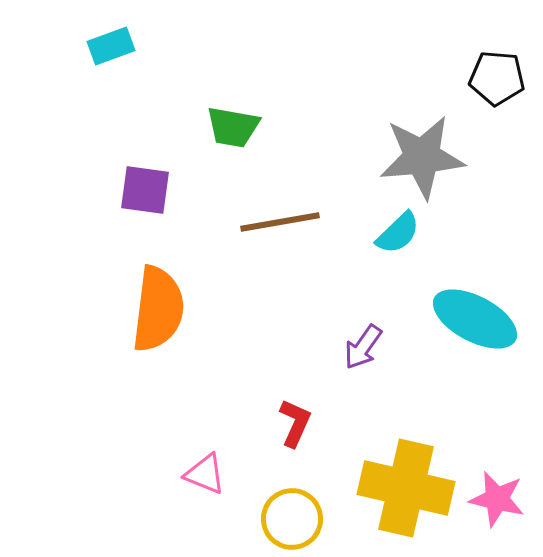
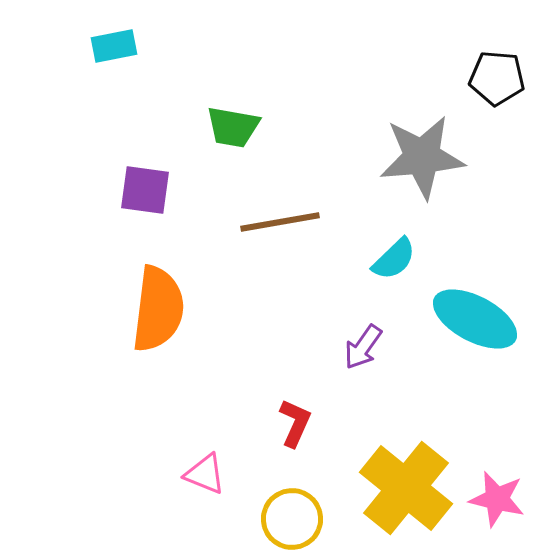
cyan rectangle: moved 3 px right; rotated 9 degrees clockwise
cyan semicircle: moved 4 px left, 26 px down
yellow cross: rotated 26 degrees clockwise
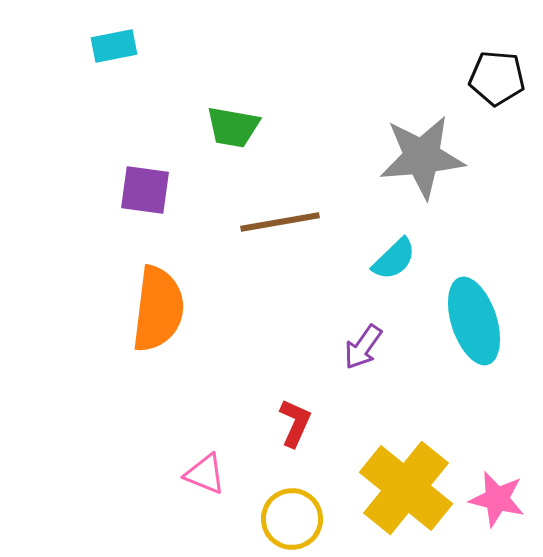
cyan ellipse: moved 1 px left, 2 px down; rotated 44 degrees clockwise
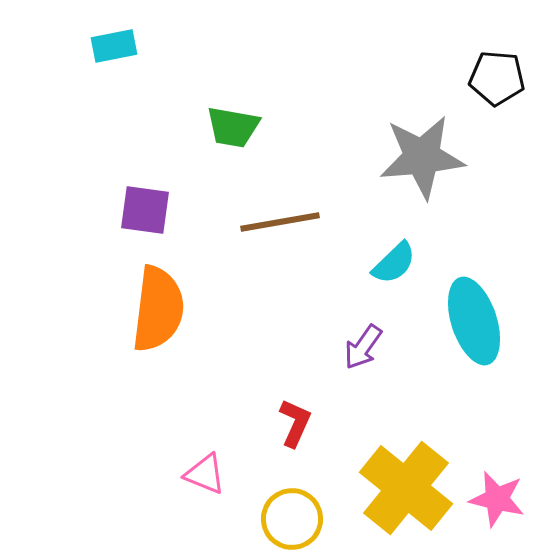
purple square: moved 20 px down
cyan semicircle: moved 4 px down
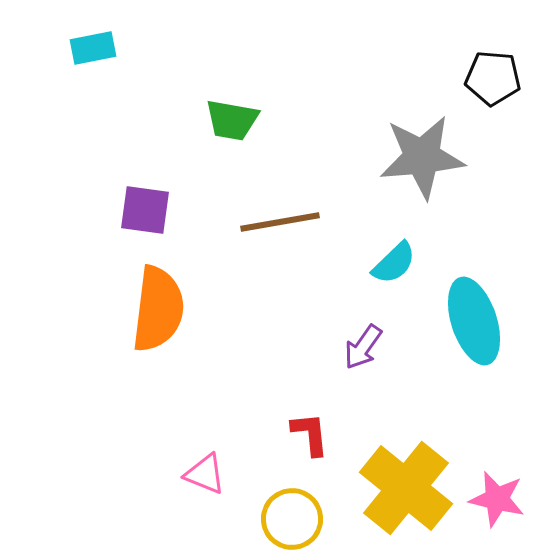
cyan rectangle: moved 21 px left, 2 px down
black pentagon: moved 4 px left
green trapezoid: moved 1 px left, 7 px up
red L-shape: moved 15 px right, 11 px down; rotated 30 degrees counterclockwise
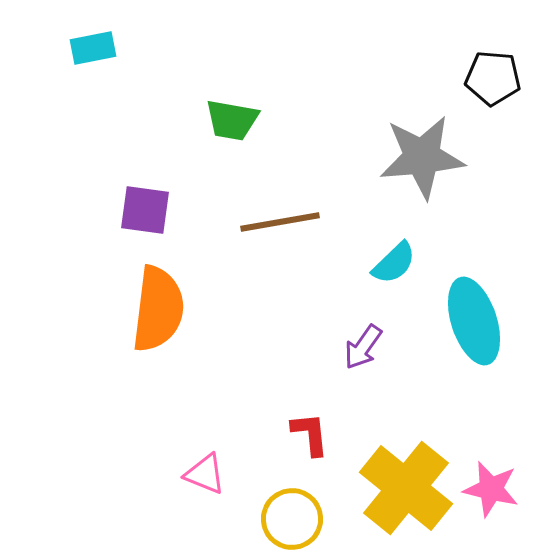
pink star: moved 6 px left, 10 px up
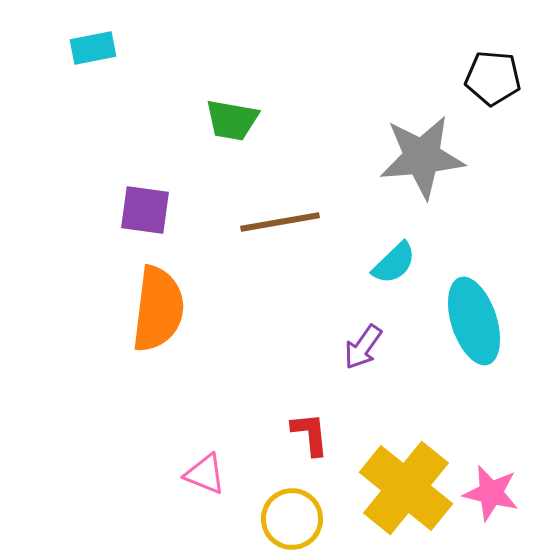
pink star: moved 4 px down
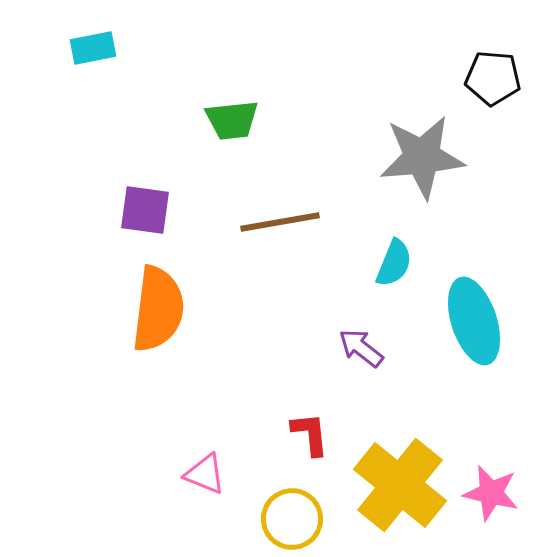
green trapezoid: rotated 16 degrees counterclockwise
cyan semicircle: rotated 24 degrees counterclockwise
purple arrow: moved 2 px left, 1 px down; rotated 93 degrees clockwise
yellow cross: moved 6 px left, 3 px up
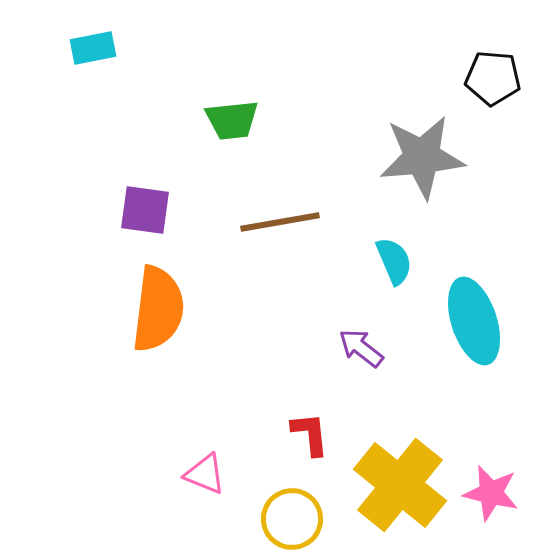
cyan semicircle: moved 2 px up; rotated 45 degrees counterclockwise
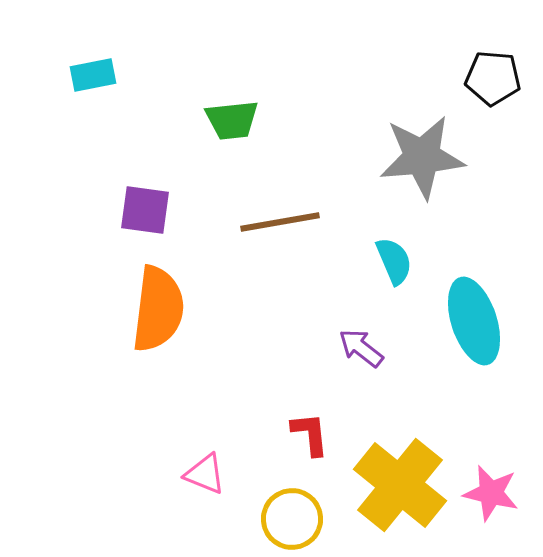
cyan rectangle: moved 27 px down
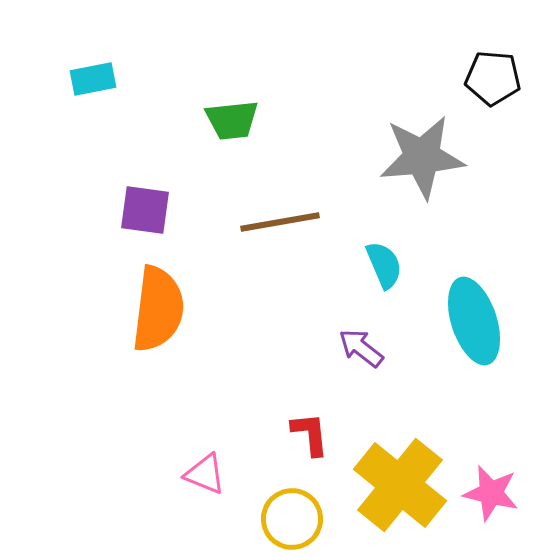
cyan rectangle: moved 4 px down
cyan semicircle: moved 10 px left, 4 px down
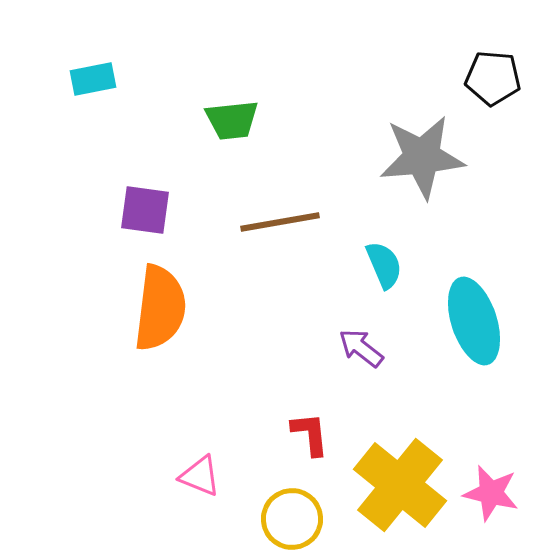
orange semicircle: moved 2 px right, 1 px up
pink triangle: moved 5 px left, 2 px down
